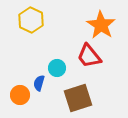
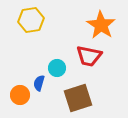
yellow hexagon: rotated 25 degrees clockwise
red trapezoid: rotated 40 degrees counterclockwise
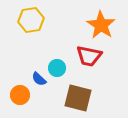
blue semicircle: moved 4 px up; rotated 63 degrees counterclockwise
brown square: rotated 32 degrees clockwise
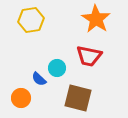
orange star: moved 5 px left, 6 px up
orange circle: moved 1 px right, 3 px down
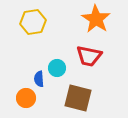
yellow hexagon: moved 2 px right, 2 px down
blue semicircle: rotated 42 degrees clockwise
orange circle: moved 5 px right
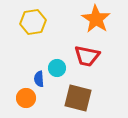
red trapezoid: moved 2 px left
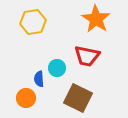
brown square: rotated 12 degrees clockwise
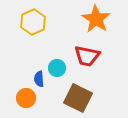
yellow hexagon: rotated 15 degrees counterclockwise
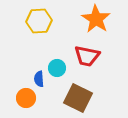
yellow hexagon: moved 6 px right, 1 px up; rotated 20 degrees clockwise
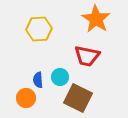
yellow hexagon: moved 8 px down
cyan circle: moved 3 px right, 9 px down
blue semicircle: moved 1 px left, 1 px down
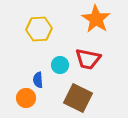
red trapezoid: moved 1 px right, 3 px down
cyan circle: moved 12 px up
